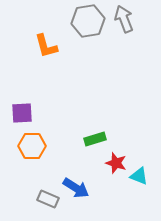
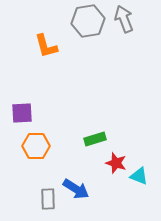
orange hexagon: moved 4 px right
blue arrow: moved 1 px down
gray rectangle: rotated 65 degrees clockwise
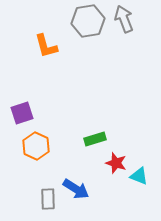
purple square: rotated 15 degrees counterclockwise
orange hexagon: rotated 24 degrees clockwise
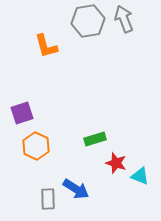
cyan triangle: moved 1 px right
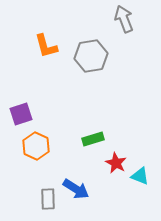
gray hexagon: moved 3 px right, 35 px down
purple square: moved 1 px left, 1 px down
green rectangle: moved 2 px left
red star: rotated 10 degrees clockwise
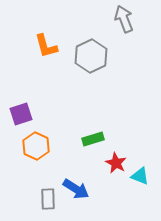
gray hexagon: rotated 16 degrees counterclockwise
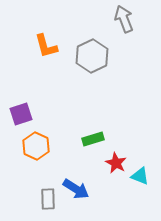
gray hexagon: moved 1 px right
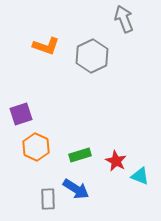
orange L-shape: rotated 56 degrees counterclockwise
green rectangle: moved 13 px left, 16 px down
orange hexagon: moved 1 px down
red star: moved 2 px up
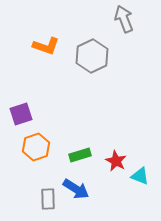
orange hexagon: rotated 16 degrees clockwise
